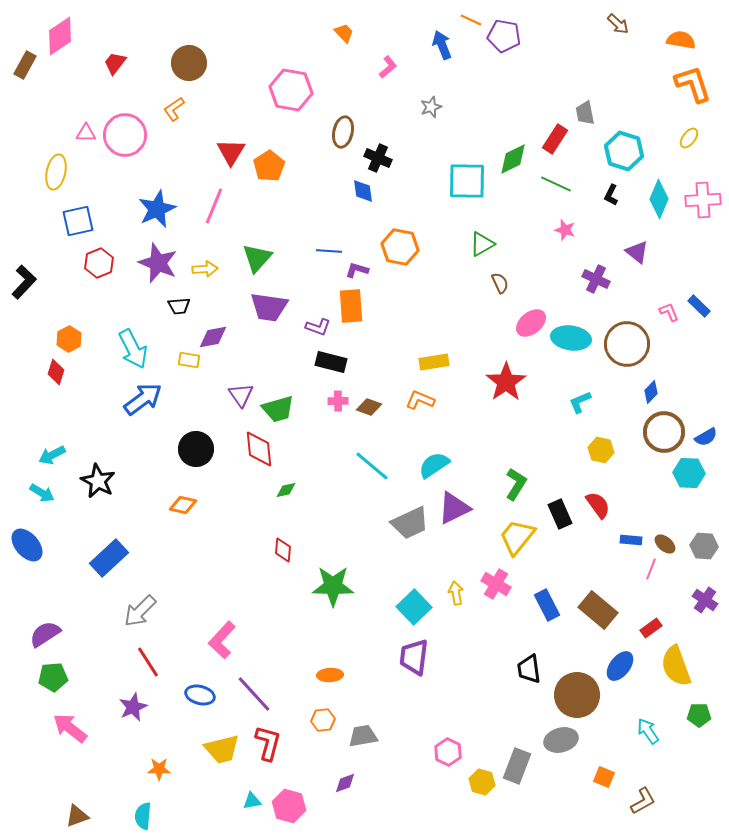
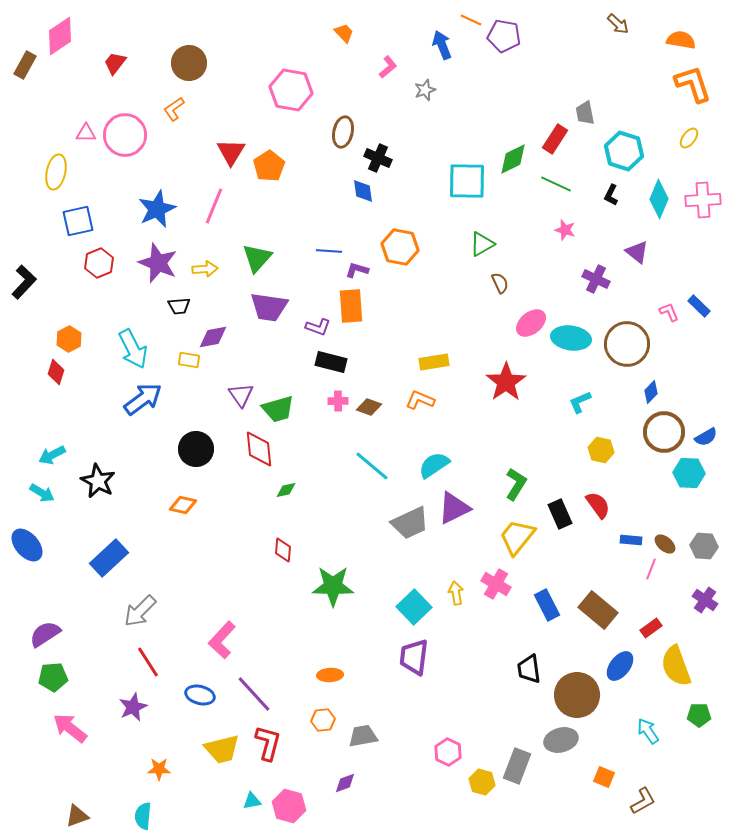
gray star at (431, 107): moved 6 px left, 17 px up
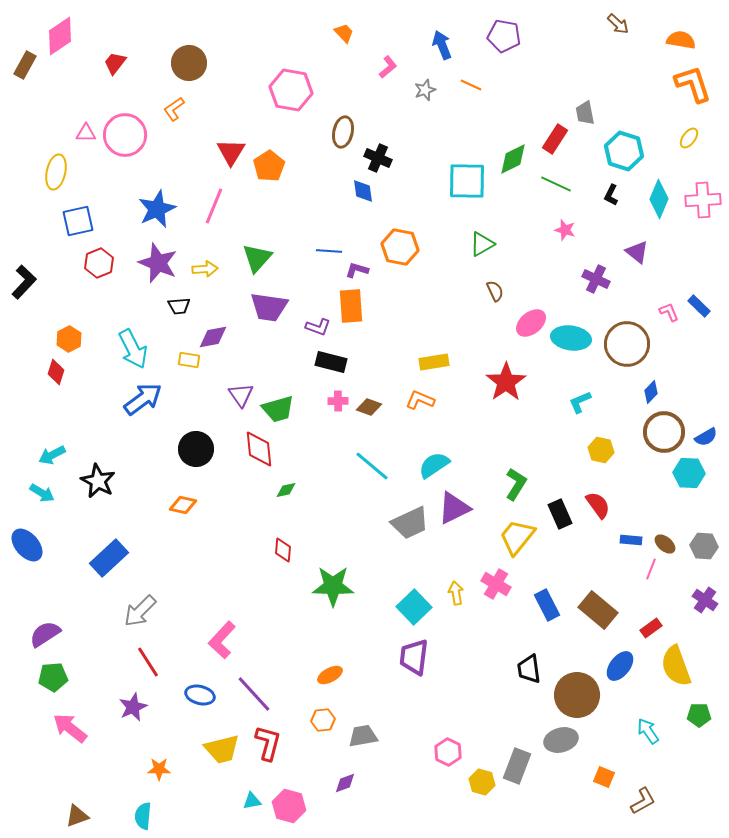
orange line at (471, 20): moved 65 px down
brown semicircle at (500, 283): moved 5 px left, 8 px down
orange ellipse at (330, 675): rotated 25 degrees counterclockwise
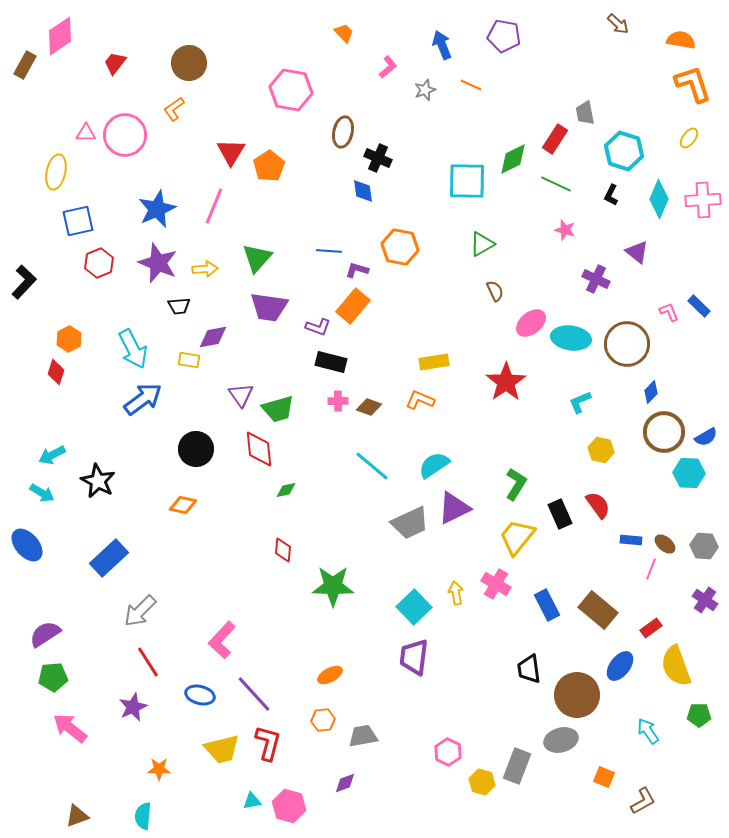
orange rectangle at (351, 306): moved 2 px right; rotated 44 degrees clockwise
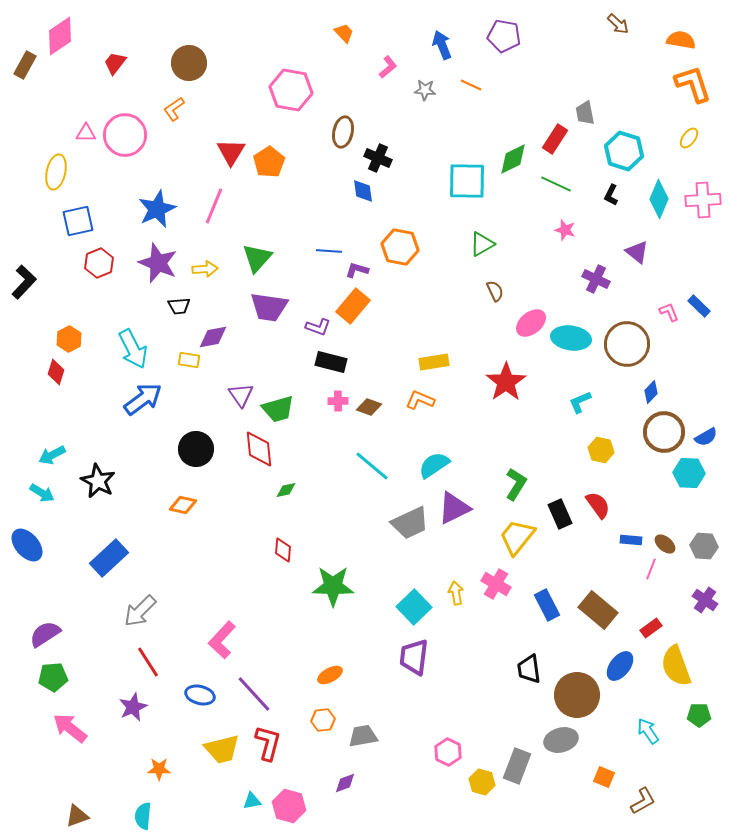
gray star at (425, 90): rotated 25 degrees clockwise
orange pentagon at (269, 166): moved 4 px up
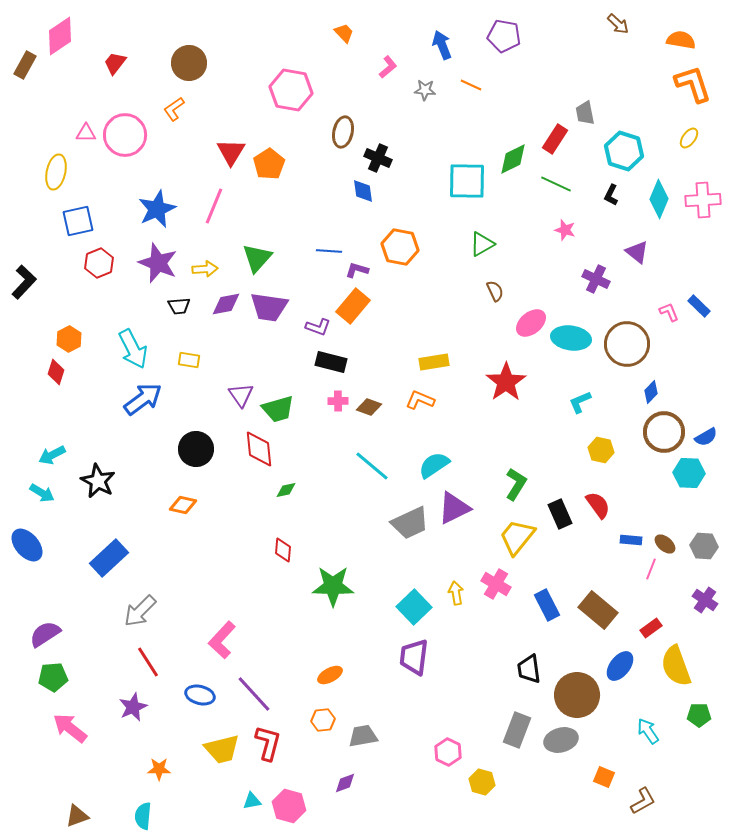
orange pentagon at (269, 162): moved 2 px down
purple diamond at (213, 337): moved 13 px right, 33 px up
gray rectangle at (517, 766): moved 36 px up
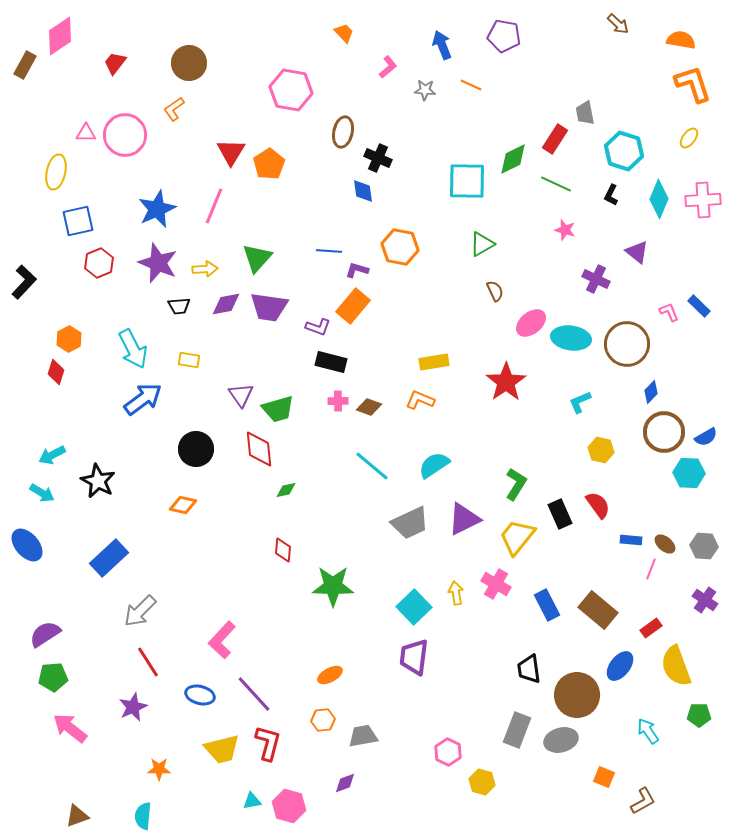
purple triangle at (454, 508): moved 10 px right, 11 px down
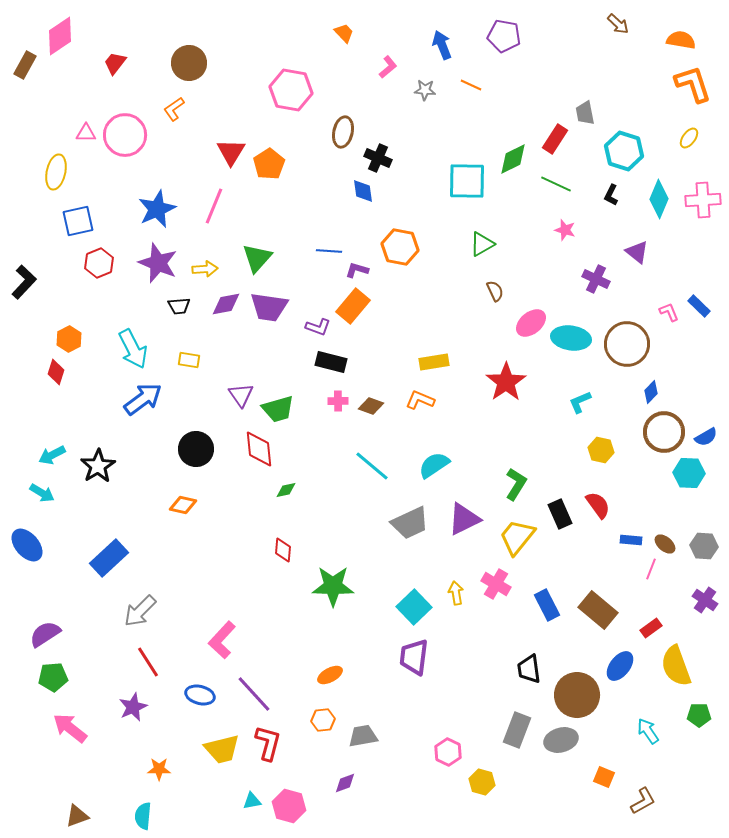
brown diamond at (369, 407): moved 2 px right, 1 px up
black star at (98, 481): moved 15 px up; rotated 12 degrees clockwise
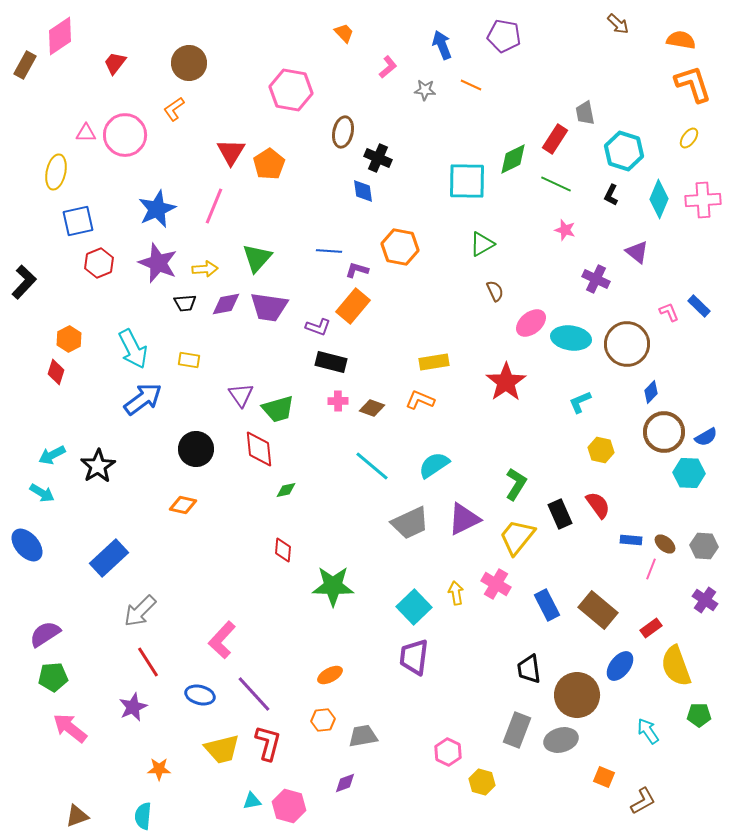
black trapezoid at (179, 306): moved 6 px right, 3 px up
brown diamond at (371, 406): moved 1 px right, 2 px down
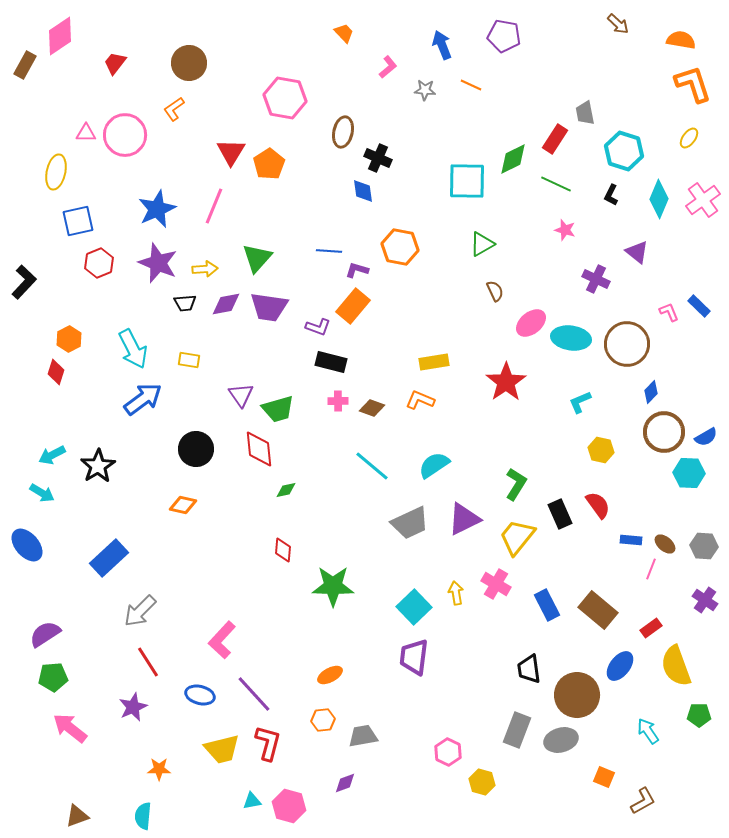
pink hexagon at (291, 90): moved 6 px left, 8 px down
pink cross at (703, 200): rotated 32 degrees counterclockwise
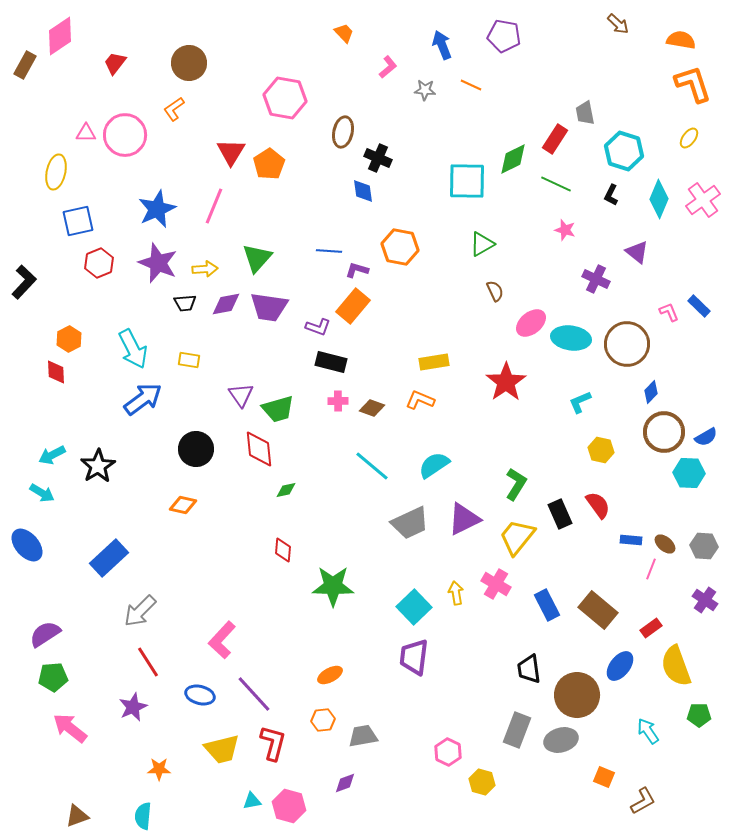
red diamond at (56, 372): rotated 20 degrees counterclockwise
red L-shape at (268, 743): moved 5 px right
